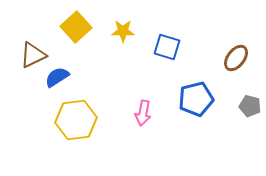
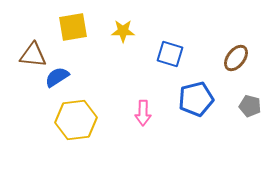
yellow square: moved 3 px left; rotated 32 degrees clockwise
blue square: moved 3 px right, 7 px down
brown triangle: rotated 32 degrees clockwise
pink arrow: rotated 10 degrees counterclockwise
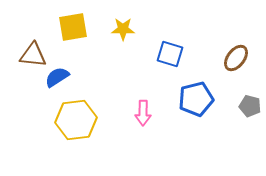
yellow star: moved 2 px up
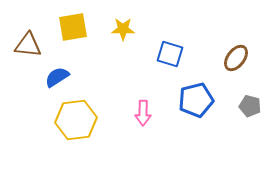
brown triangle: moved 5 px left, 10 px up
blue pentagon: moved 1 px down
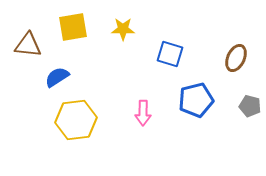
brown ellipse: rotated 12 degrees counterclockwise
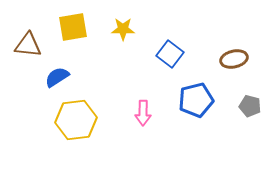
blue square: rotated 20 degrees clockwise
brown ellipse: moved 2 px left, 1 px down; rotated 52 degrees clockwise
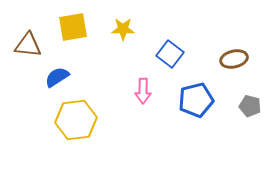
pink arrow: moved 22 px up
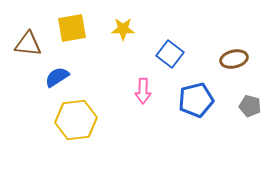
yellow square: moved 1 px left, 1 px down
brown triangle: moved 1 px up
